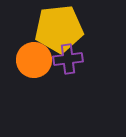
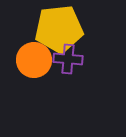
purple cross: rotated 12 degrees clockwise
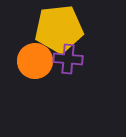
orange circle: moved 1 px right, 1 px down
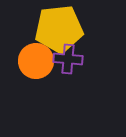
orange circle: moved 1 px right
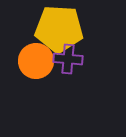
yellow pentagon: rotated 9 degrees clockwise
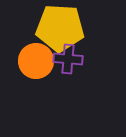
yellow pentagon: moved 1 px right, 1 px up
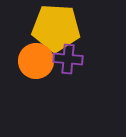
yellow pentagon: moved 4 px left
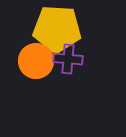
yellow pentagon: moved 1 px right, 1 px down
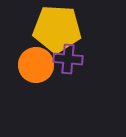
orange circle: moved 4 px down
